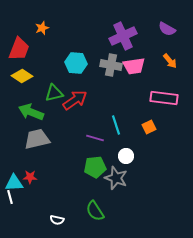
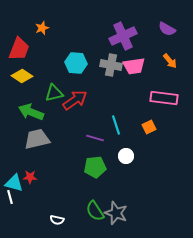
gray star: moved 35 px down
cyan triangle: rotated 18 degrees clockwise
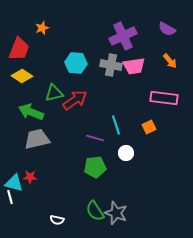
white circle: moved 3 px up
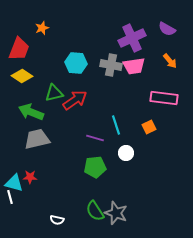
purple cross: moved 9 px right, 2 px down
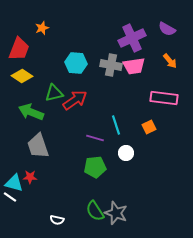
gray trapezoid: moved 1 px right, 7 px down; rotated 96 degrees counterclockwise
white line: rotated 40 degrees counterclockwise
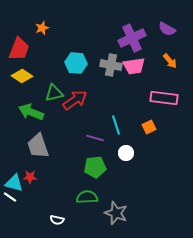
green semicircle: moved 8 px left, 14 px up; rotated 120 degrees clockwise
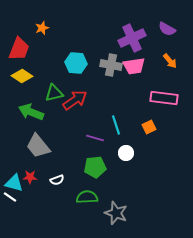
gray trapezoid: rotated 20 degrees counterclockwise
white semicircle: moved 40 px up; rotated 32 degrees counterclockwise
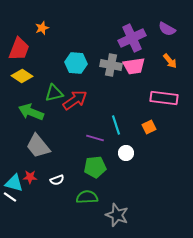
gray star: moved 1 px right, 2 px down
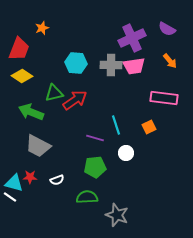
gray cross: rotated 10 degrees counterclockwise
gray trapezoid: rotated 24 degrees counterclockwise
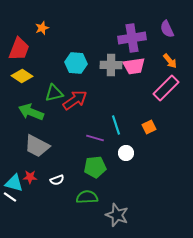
purple semicircle: rotated 36 degrees clockwise
purple cross: rotated 16 degrees clockwise
pink rectangle: moved 2 px right, 10 px up; rotated 52 degrees counterclockwise
gray trapezoid: moved 1 px left
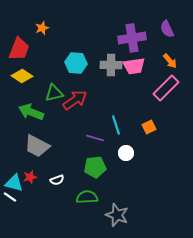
red star: rotated 16 degrees counterclockwise
